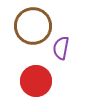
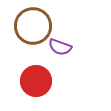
purple semicircle: moved 1 px left, 1 px up; rotated 80 degrees counterclockwise
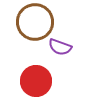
brown circle: moved 2 px right, 4 px up
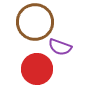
red circle: moved 1 px right, 12 px up
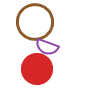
purple semicircle: moved 13 px left
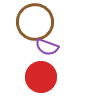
red circle: moved 4 px right, 8 px down
